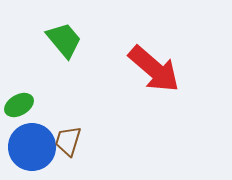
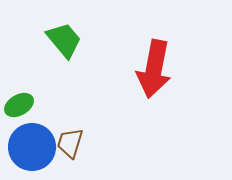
red arrow: rotated 60 degrees clockwise
brown trapezoid: moved 2 px right, 2 px down
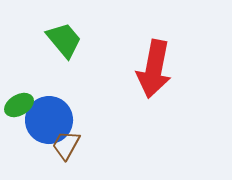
brown trapezoid: moved 4 px left, 2 px down; rotated 12 degrees clockwise
blue circle: moved 17 px right, 27 px up
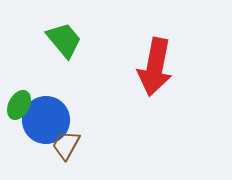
red arrow: moved 1 px right, 2 px up
green ellipse: rotated 32 degrees counterclockwise
blue circle: moved 3 px left
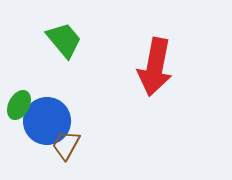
blue circle: moved 1 px right, 1 px down
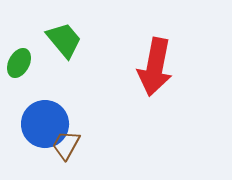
green ellipse: moved 42 px up
blue circle: moved 2 px left, 3 px down
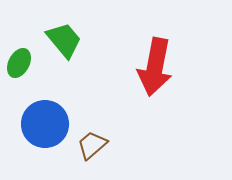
brown trapezoid: moved 26 px right; rotated 20 degrees clockwise
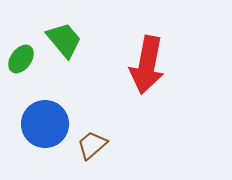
green ellipse: moved 2 px right, 4 px up; rotated 8 degrees clockwise
red arrow: moved 8 px left, 2 px up
